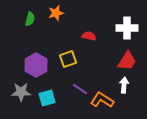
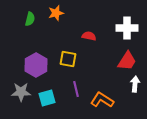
yellow square: rotated 30 degrees clockwise
white arrow: moved 11 px right, 1 px up
purple line: moved 4 px left; rotated 42 degrees clockwise
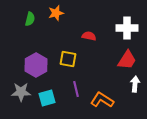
red trapezoid: moved 1 px up
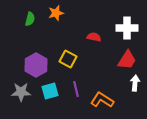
red semicircle: moved 5 px right, 1 px down
yellow square: rotated 18 degrees clockwise
white arrow: moved 1 px up
cyan square: moved 3 px right, 7 px up
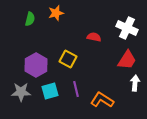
white cross: rotated 25 degrees clockwise
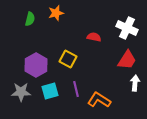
orange L-shape: moved 3 px left
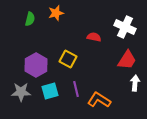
white cross: moved 2 px left, 1 px up
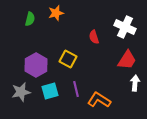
red semicircle: rotated 120 degrees counterclockwise
gray star: rotated 12 degrees counterclockwise
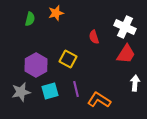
red trapezoid: moved 1 px left, 6 px up
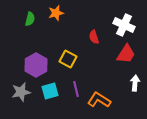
white cross: moved 1 px left, 2 px up
